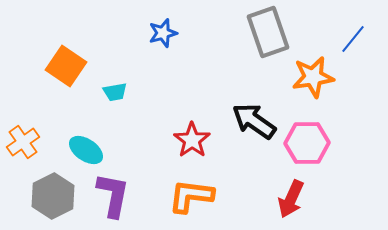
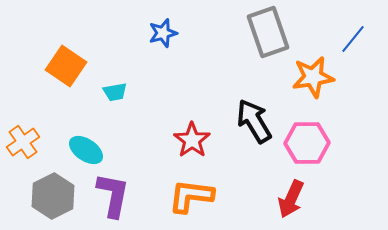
black arrow: rotated 24 degrees clockwise
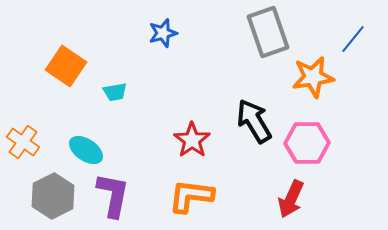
orange cross: rotated 20 degrees counterclockwise
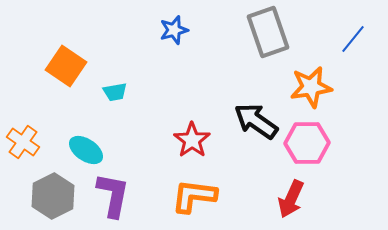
blue star: moved 11 px right, 3 px up
orange star: moved 2 px left, 10 px down
black arrow: moved 2 px right; rotated 24 degrees counterclockwise
orange L-shape: moved 3 px right
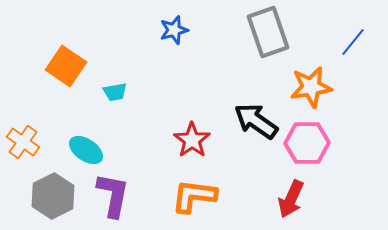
blue line: moved 3 px down
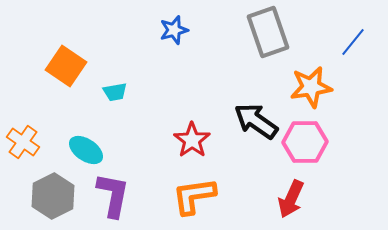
pink hexagon: moved 2 px left, 1 px up
orange L-shape: rotated 15 degrees counterclockwise
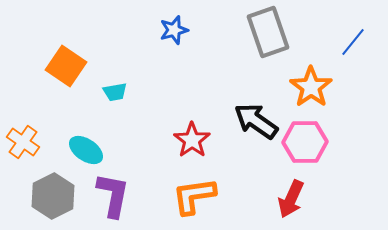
orange star: rotated 27 degrees counterclockwise
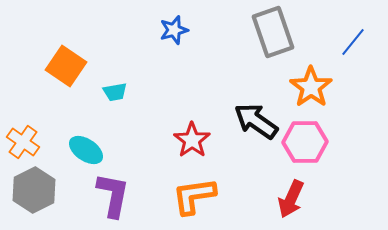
gray rectangle: moved 5 px right
gray hexagon: moved 19 px left, 6 px up
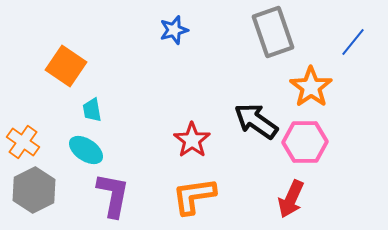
cyan trapezoid: moved 23 px left, 18 px down; rotated 90 degrees clockwise
